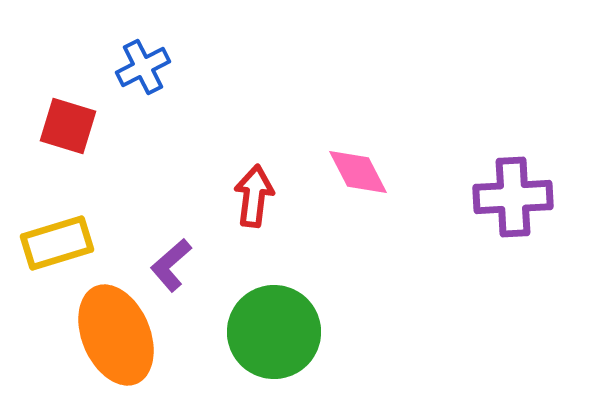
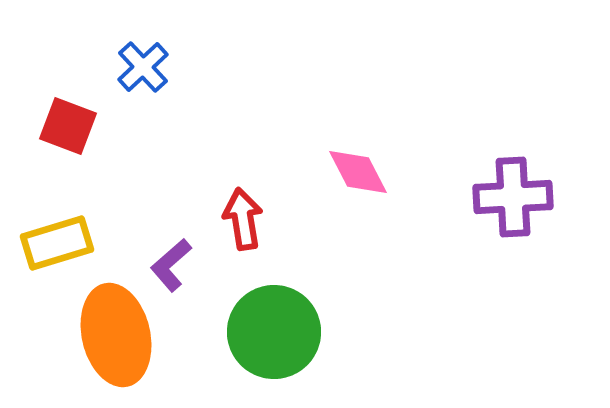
blue cross: rotated 16 degrees counterclockwise
red square: rotated 4 degrees clockwise
red arrow: moved 11 px left, 23 px down; rotated 16 degrees counterclockwise
orange ellipse: rotated 10 degrees clockwise
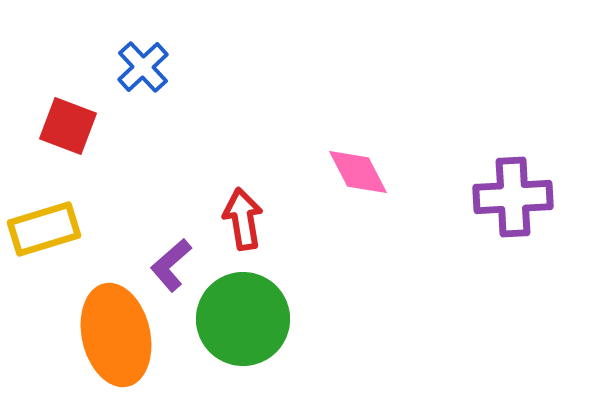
yellow rectangle: moved 13 px left, 14 px up
green circle: moved 31 px left, 13 px up
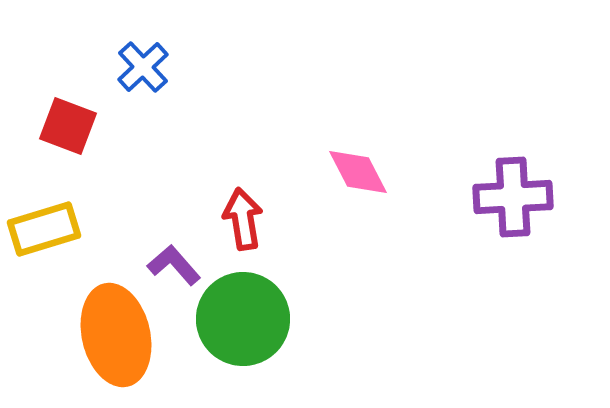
purple L-shape: moved 3 px right; rotated 90 degrees clockwise
